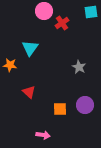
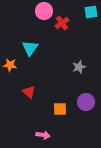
gray star: rotated 24 degrees clockwise
purple circle: moved 1 px right, 3 px up
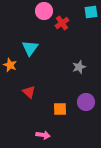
orange star: rotated 16 degrees clockwise
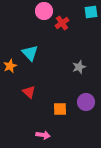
cyan triangle: moved 5 px down; rotated 18 degrees counterclockwise
orange star: moved 1 px down; rotated 24 degrees clockwise
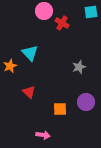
red cross: rotated 24 degrees counterclockwise
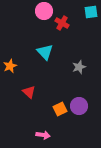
cyan triangle: moved 15 px right, 1 px up
purple circle: moved 7 px left, 4 px down
orange square: rotated 24 degrees counterclockwise
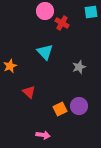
pink circle: moved 1 px right
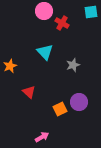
pink circle: moved 1 px left
gray star: moved 6 px left, 2 px up
purple circle: moved 4 px up
pink arrow: moved 1 px left, 2 px down; rotated 40 degrees counterclockwise
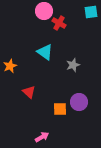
red cross: moved 3 px left
cyan triangle: rotated 12 degrees counterclockwise
orange square: rotated 24 degrees clockwise
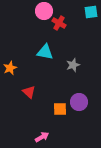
cyan triangle: rotated 24 degrees counterclockwise
orange star: moved 2 px down
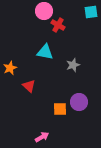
red cross: moved 1 px left, 2 px down
red triangle: moved 6 px up
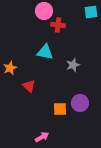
red cross: rotated 24 degrees counterclockwise
purple circle: moved 1 px right, 1 px down
